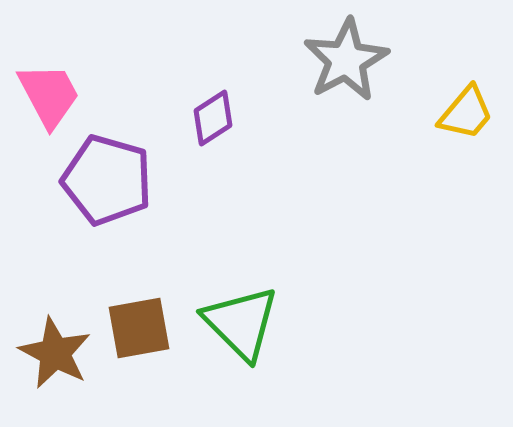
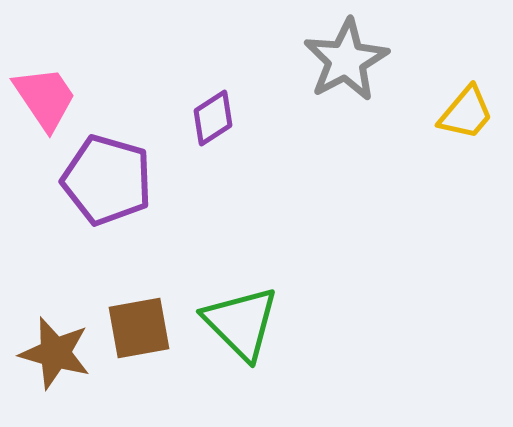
pink trapezoid: moved 4 px left, 3 px down; rotated 6 degrees counterclockwise
brown star: rotated 12 degrees counterclockwise
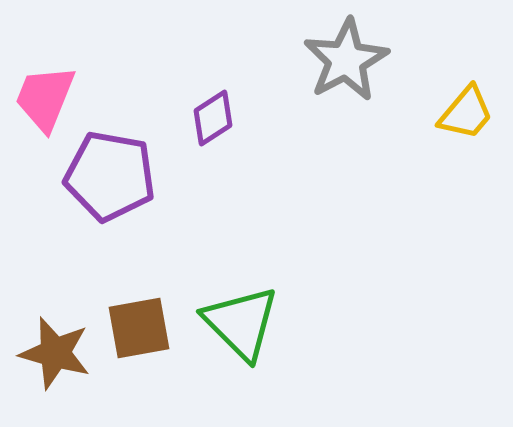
pink trapezoid: rotated 124 degrees counterclockwise
purple pentagon: moved 3 px right, 4 px up; rotated 6 degrees counterclockwise
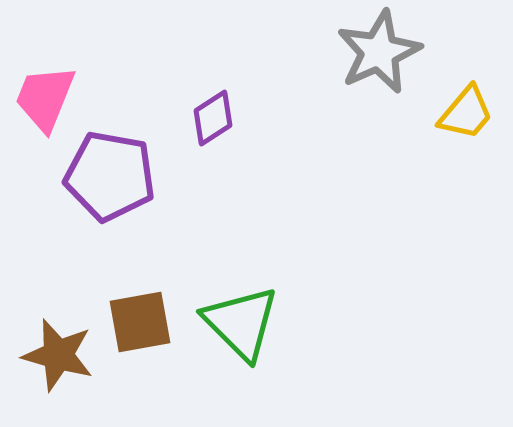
gray star: moved 33 px right, 8 px up; rotated 4 degrees clockwise
brown square: moved 1 px right, 6 px up
brown star: moved 3 px right, 2 px down
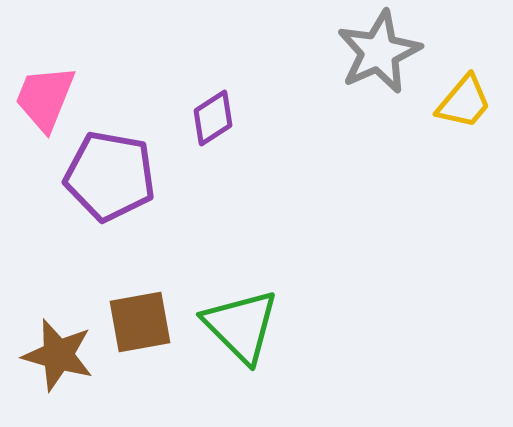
yellow trapezoid: moved 2 px left, 11 px up
green triangle: moved 3 px down
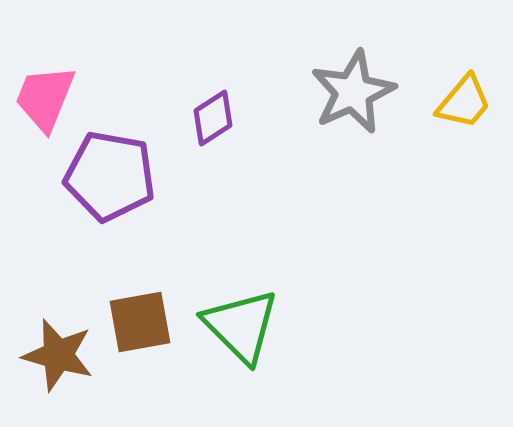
gray star: moved 26 px left, 40 px down
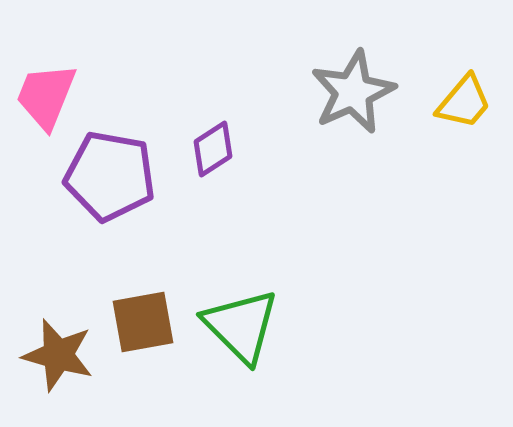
pink trapezoid: moved 1 px right, 2 px up
purple diamond: moved 31 px down
brown square: moved 3 px right
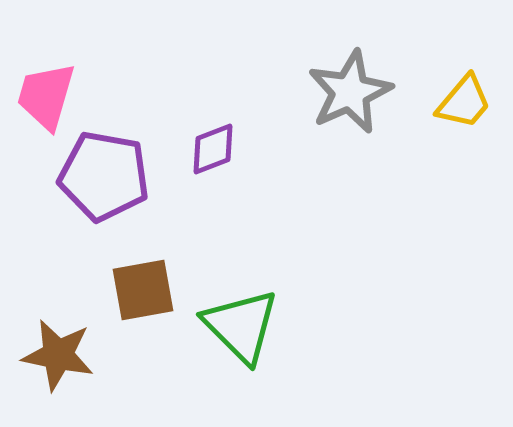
gray star: moved 3 px left
pink trapezoid: rotated 6 degrees counterclockwise
purple diamond: rotated 12 degrees clockwise
purple pentagon: moved 6 px left
brown square: moved 32 px up
brown star: rotated 4 degrees counterclockwise
